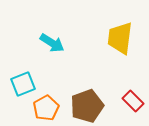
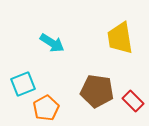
yellow trapezoid: rotated 16 degrees counterclockwise
brown pentagon: moved 10 px right, 15 px up; rotated 28 degrees clockwise
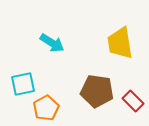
yellow trapezoid: moved 5 px down
cyan square: rotated 10 degrees clockwise
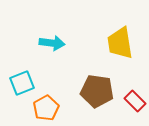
cyan arrow: rotated 25 degrees counterclockwise
cyan square: moved 1 px left, 1 px up; rotated 10 degrees counterclockwise
red rectangle: moved 2 px right
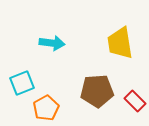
brown pentagon: rotated 12 degrees counterclockwise
